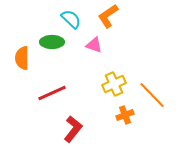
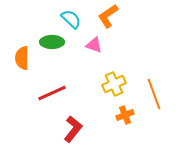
orange line: moved 2 px right, 1 px up; rotated 24 degrees clockwise
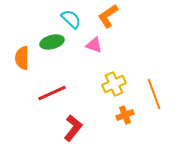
green ellipse: rotated 15 degrees counterclockwise
red L-shape: moved 1 px up
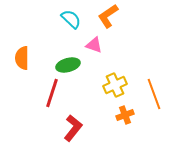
green ellipse: moved 16 px right, 23 px down
yellow cross: moved 1 px right, 1 px down
red line: rotated 48 degrees counterclockwise
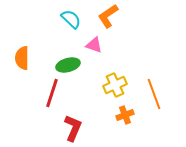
red L-shape: rotated 16 degrees counterclockwise
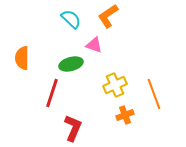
green ellipse: moved 3 px right, 1 px up
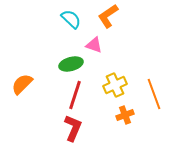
orange semicircle: moved 26 px down; rotated 45 degrees clockwise
red line: moved 23 px right, 2 px down
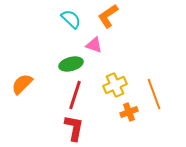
orange cross: moved 4 px right, 3 px up
red L-shape: moved 1 px right; rotated 12 degrees counterclockwise
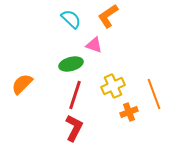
yellow cross: moved 2 px left, 1 px down
red L-shape: rotated 16 degrees clockwise
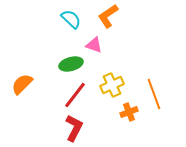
yellow cross: moved 1 px left, 1 px up
red line: rotated 20 degrees clockwise
